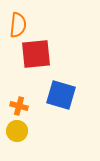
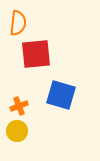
orange semicircle: moved 2 px up
orange cross: rotated 36 degrees counterclockwise
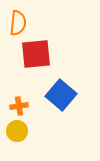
blue square: rotated 24 degrees clockwise
orange cross: rotated 12 degrees clockwise
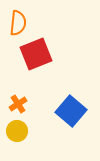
red square: rotated 16 degrees counterclockwise
blue square: moved 10 px right, 16 px down
orange cross: moved 1 px left, 2 px up; rotated 24 degrees counterclockwise
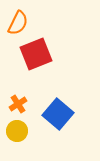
orange semicircle: rotated 20 degrees clockwise
blue square: moved 13 px left, 3 px down
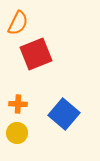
orange cross: rotated 36 degrees clockwise
blue square: moved 6 px right
yellow circle: moved 2 px down
